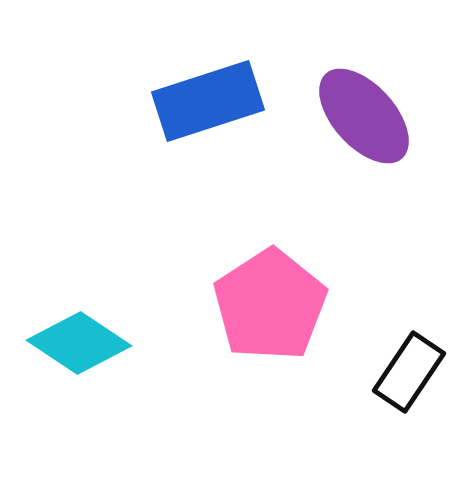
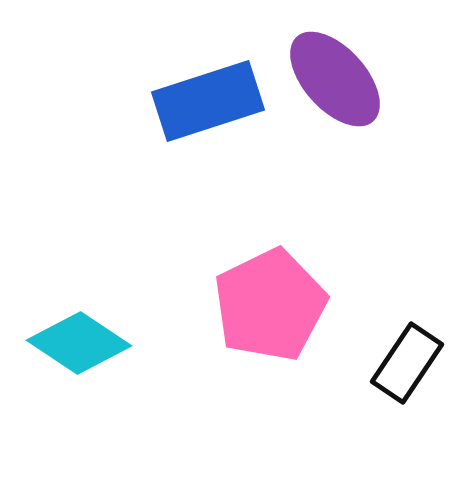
purple ellipse: moved 29 px left, 37 px up
pink pentagon: rotated 7 degrees clockwise
black rectangle: moved 2 px left, 9 px up
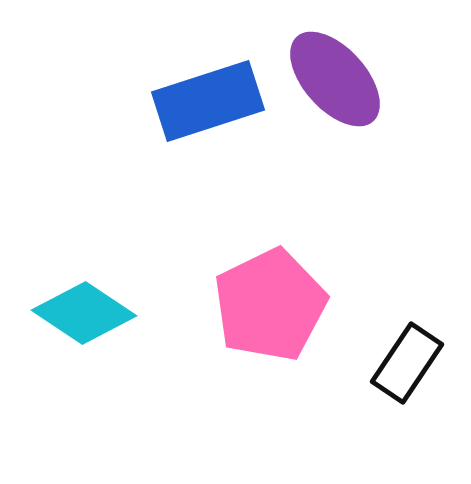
cyan diamond: moved 5 px right, 30 px up
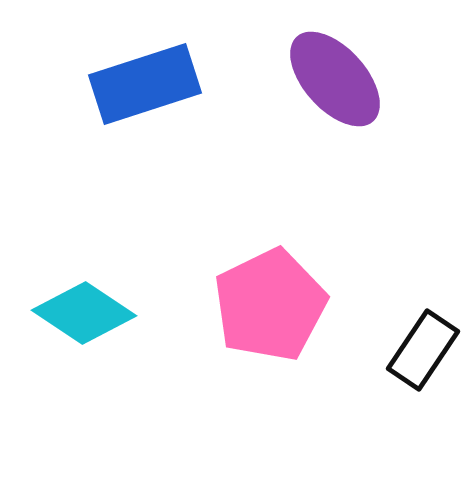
blue rectangle: moved 63 px left, 17 px up
black rectangle: moved 16 px right, 13 px up
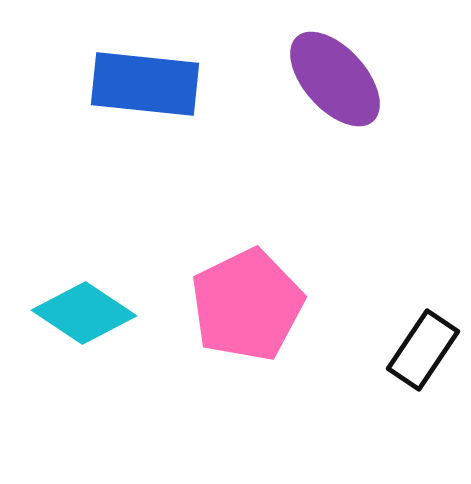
blue rectangle: rotated 24 degrees clockwise
pink pentagon: moved 23 px left
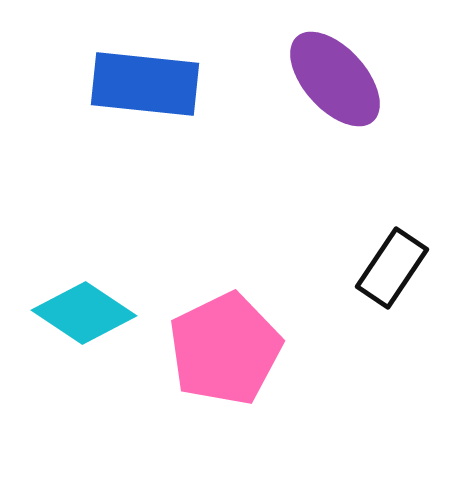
pink pentagon: moved 22 px left, 44 px down
black rectangle: moved 31 px left, 82 px up
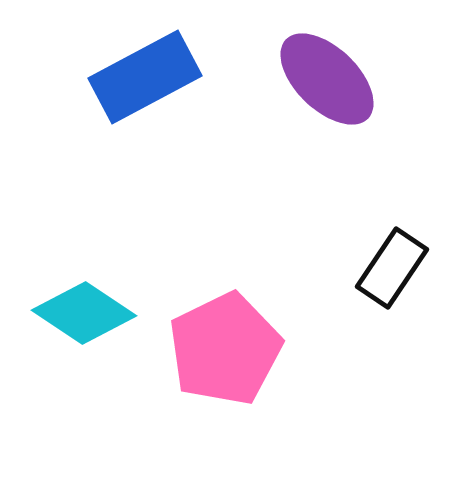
purple ellipse: moved 8 px left; rotated 4 degrees counterclockwise
blue rectangle: moved 7 px up; rotated 34 degrees counterclockwise
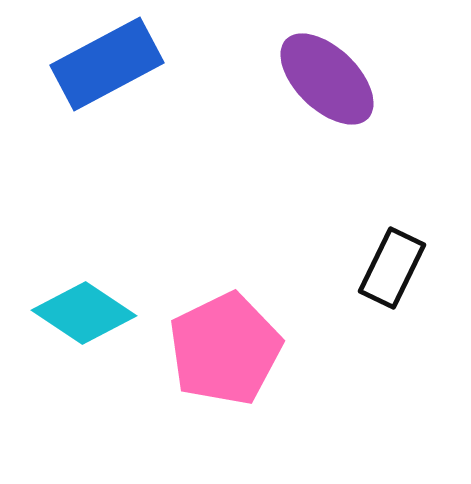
blue rectangle: moved 38 px left, 13 px up
black rectangle: rotated 8 degrees counterclockwise
